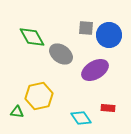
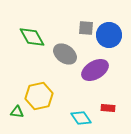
gray ellipse: moved 4 px right
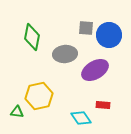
green diamond: rotated 40 degrees clockwise
gray ellipse: rotated 40 degrees counterclockwise
red rectangle: moved 5 px left, 3 px up
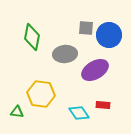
yellow hexagon: moved 2 px right, 2 px up; rotated 20 degrees clockwise
cyan diamond: moved 2 px left, 5 px up
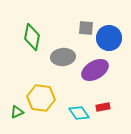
blue circle: moved 3 px down
gray ellipse: moved 2 px left, 3 px down
yellow hexagon: moved 4 px down
red rectangle: moved 2 px down; rotated 16 degrees counterclockwise
green triangle: rotated 32 degrees counterclockwise
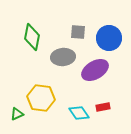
gray square: moved 8 px left, 4 px down
green triangle: moved 2 px down
